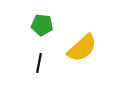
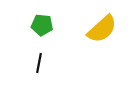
yellow semicircle: moved 20 px right, 19 px up
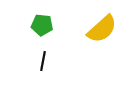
black line: moved 4 px right, 2 px up
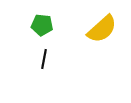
black line: moved 1 px right, 2 px up
